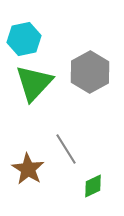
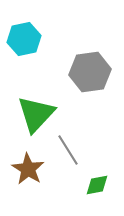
gray hexagon: rotated 21 degrees clockwise
green triangle: moved 2 px right, 31 px down
gray line: moved 2 px right, 1 px down
green diamond: moved 4 px right, 1 px up; rotated 15 degrees clockwise
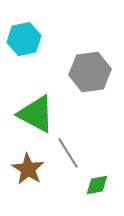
green triangle: rotated 45 degrees counterclockwise
gray line: moved 3 px down
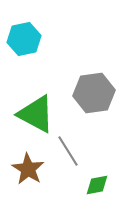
gray hexagon: moved 4 px right, 21 px down
gray line: moved 2 px up
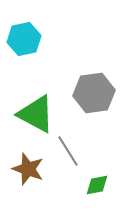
brown star: rotated 12 degrees counterclockwise
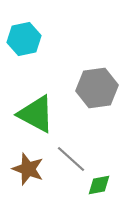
gray hexagon: moved 3 px right, 5 px up
gray line: moved 3 px right, 8 px down; rotated 16 degrees counterclockwise
green diamond: moved 2 px right
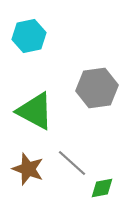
cyan hexagon: moved 5 px right, 3 px up
green triangle: moved 1 px left, 3 px up
gray line: moved 1 px right, 4 px down
green diamond: moved 3 px right, 3 px down
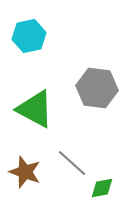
gray hexagon: rotated 15 degrees clockwise
green triangle: moved 2 px up
brown star: moved 3 px left, 3 px down
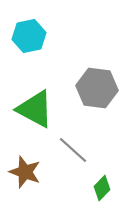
gray line: moved 1 px right, 13 px up
green diamond: rotated 35 degrees counterclockwise
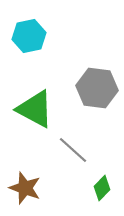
brown star: moved 16 px down
